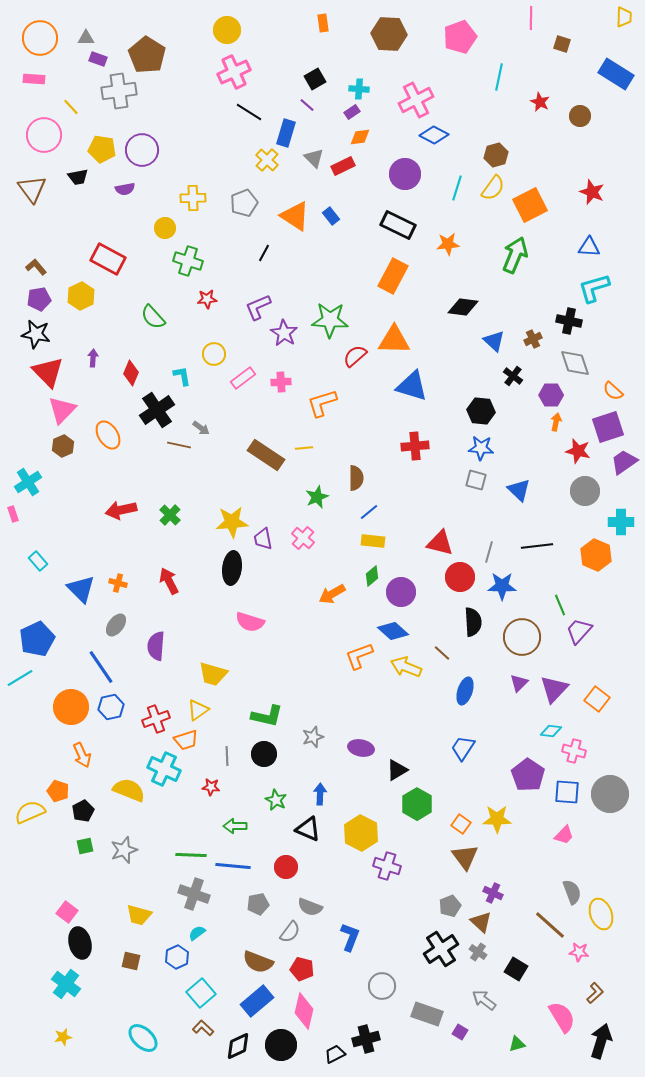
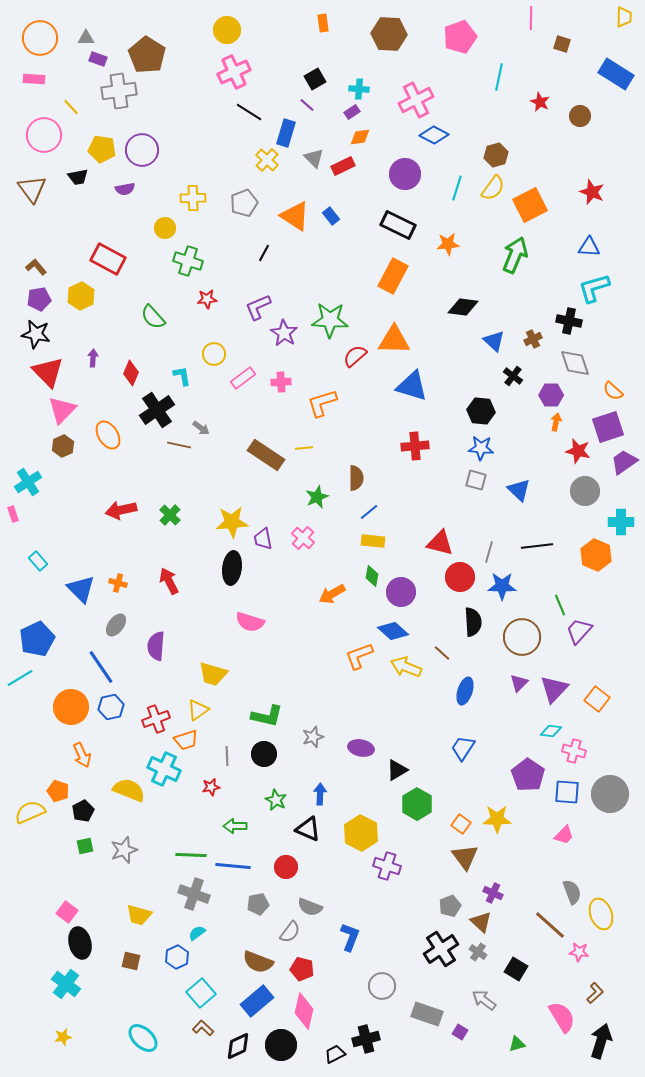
green diamond at (372, 576): rotated 40 degrees counterclockwise
red star at (211, 787): rotated 18 degrees counterclockwise
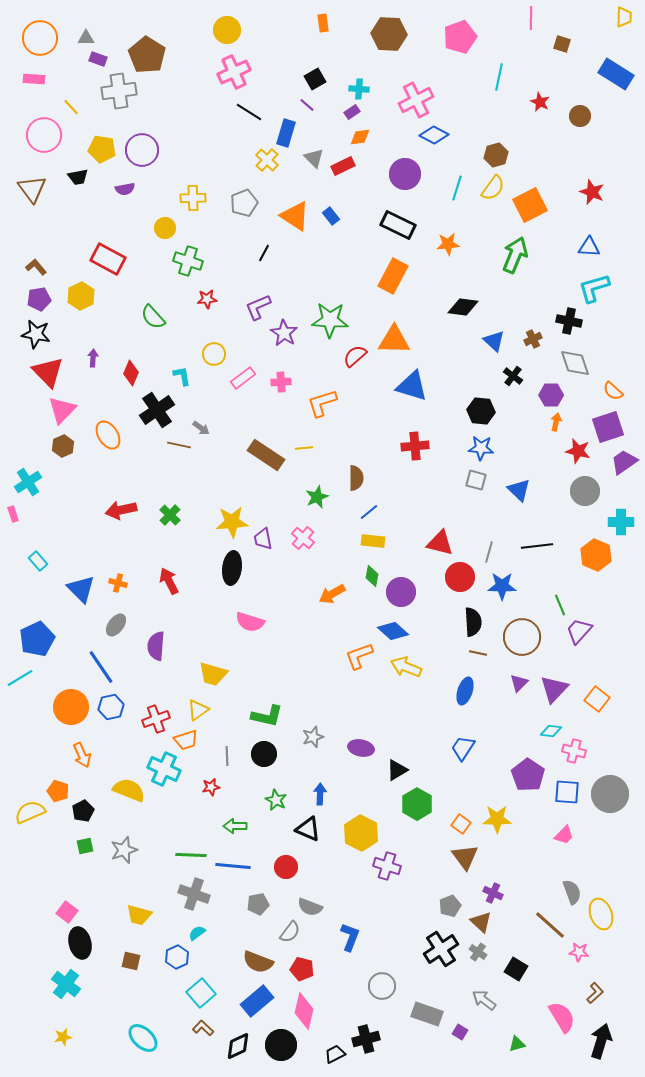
brown line at (442, 653): moved 36 px right; rotated 30 degrees counterclockwise
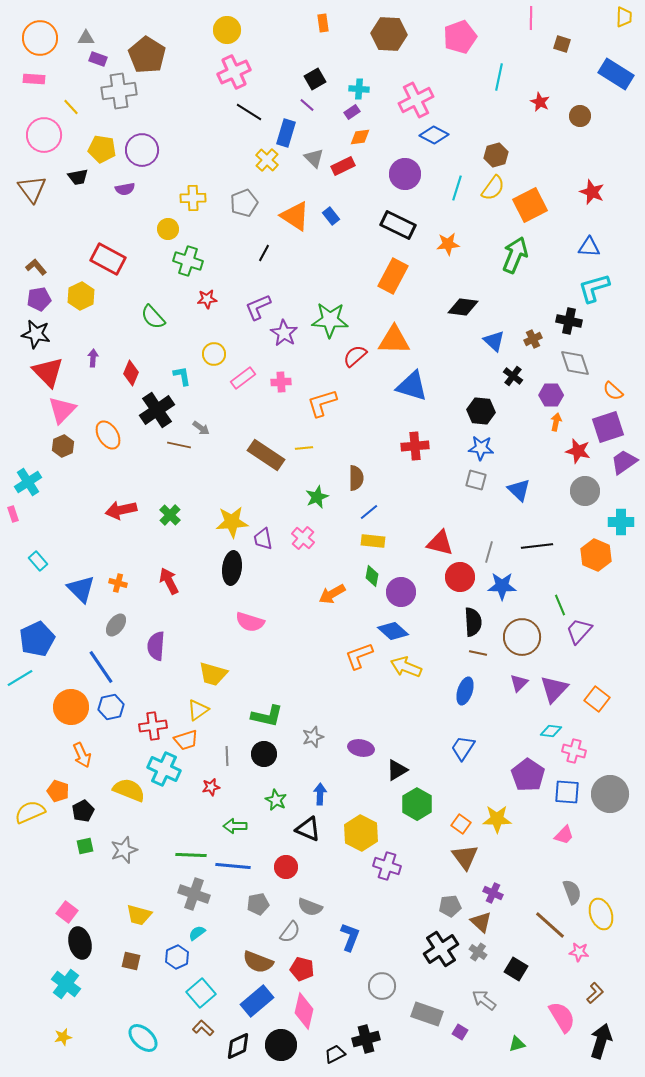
yellow circle at (165, 228): moved 3 px right, 1 px down
red cross at (156, 719): moved 3 px left, 7 px down; rotated 12 degrees clockwise
gray pentagon at (450, 906): rotated 15 degrees clockwise
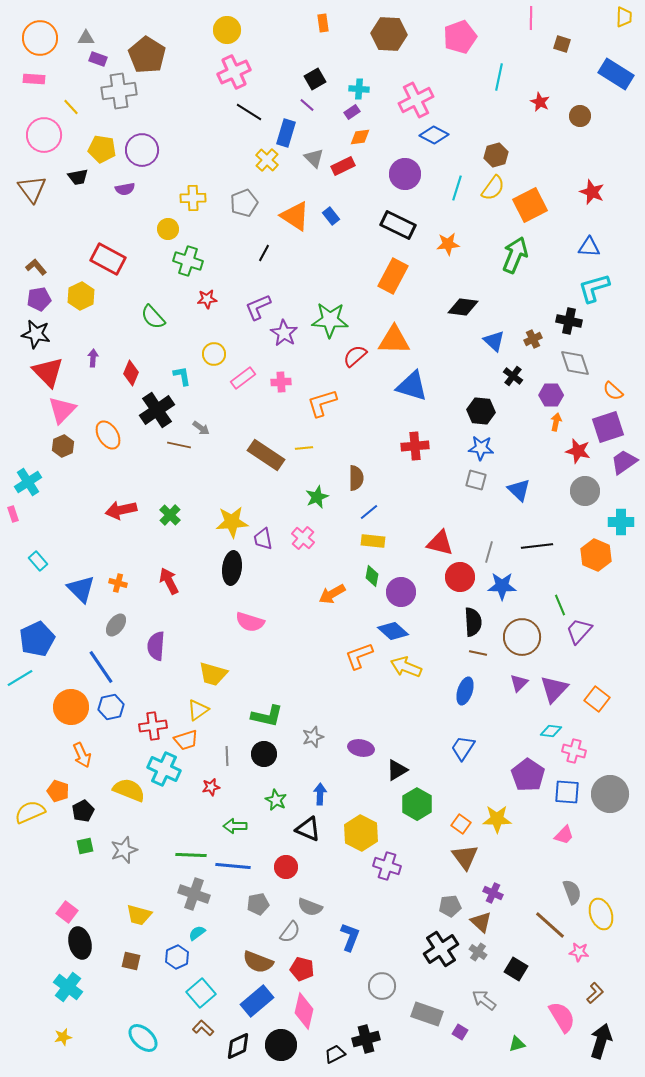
cyan cross at (66, 984): moved 2 px right, 3 px down
